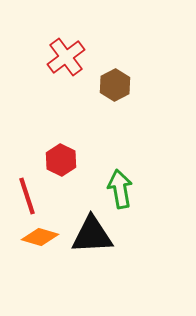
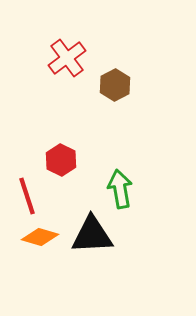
red cross: moved 1 px right, 1 px down
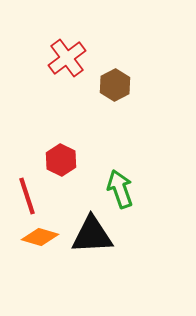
green arrow: rotated 9 degrees counterclockwise
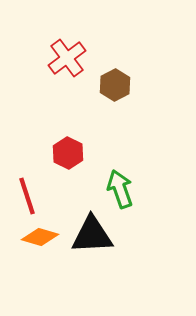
red hexagon: moved 7 px right, 7 px up
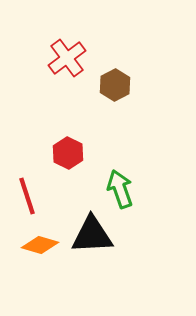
orange diamond: moved 8 px down
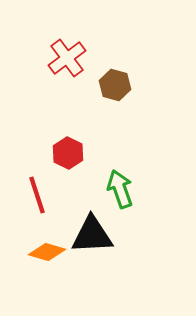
brown hexagon: rotated 16 degrees counterclockwise
red line: moved 10 px right, 1 px up
orange diamond: moved 7 px right, 7 px down
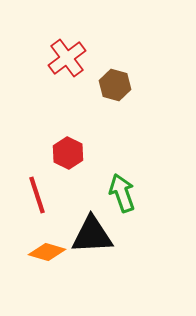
green arrow: moved 2 px right, 4 px down
